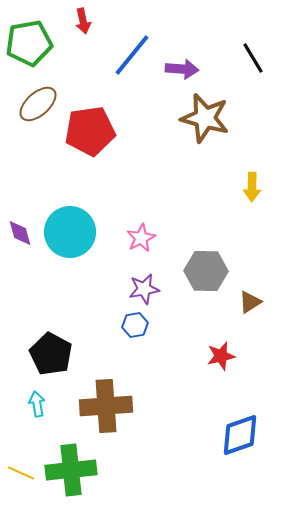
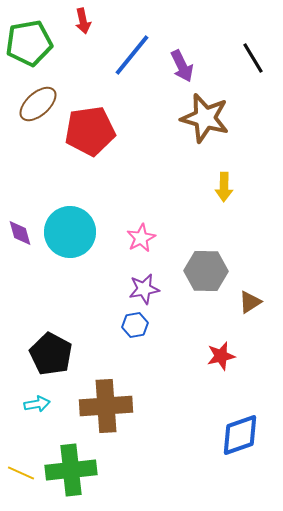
purple arrow: moved 3 px up; rotated 60 degrees clockwise
yellow arrow: moved 28 px left
cyan arrow: rotated 90 degrees clockwise
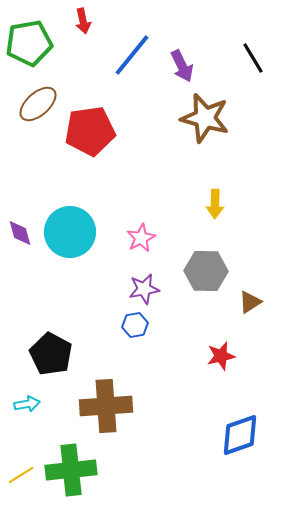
yellow arrow: moved 9 px left, 17 px down
cyan arrow: moved 10 px left
yellow line: moved 2 px down; rotated 56 degrees counterclockwise
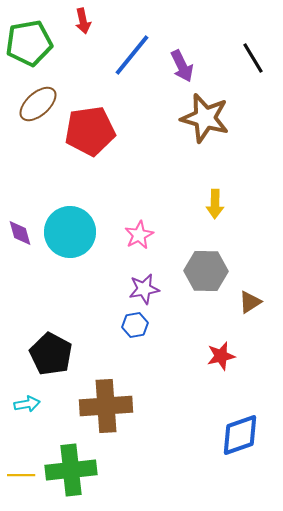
pink star: moved 2 px left, 3 px up
yellow line: rotated 32 degrees clockwise
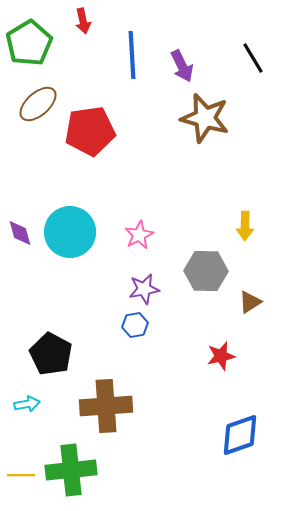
green pentagon: rotated 21 degrees counterclockwise
blue line: rotated 42 degrees counterclockwise
yellow arrow: moved 30 px right, 22 px down
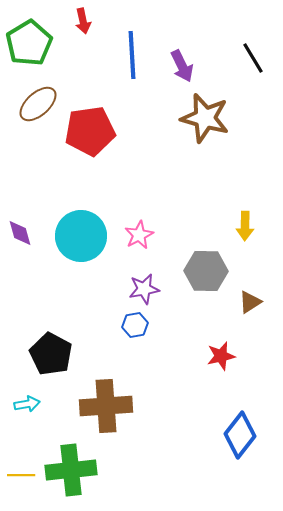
cyan circle: moved 11 px right, 4 px down
blue diamond: rotated 33 degrees counterclockwise
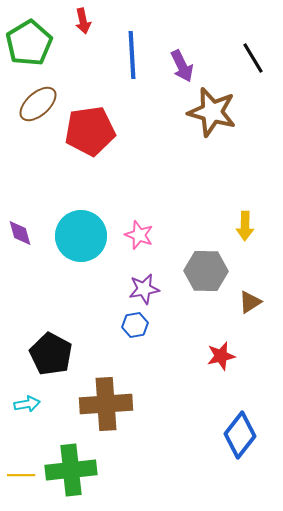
brown star: moved 7 px right, 6 px up
pink star: rotated 24 degrees counterclockwise
brown cross: moved 2 px up
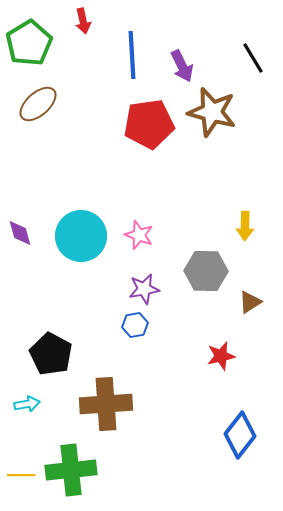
red pentagon: moved 59 px right, 7 px up
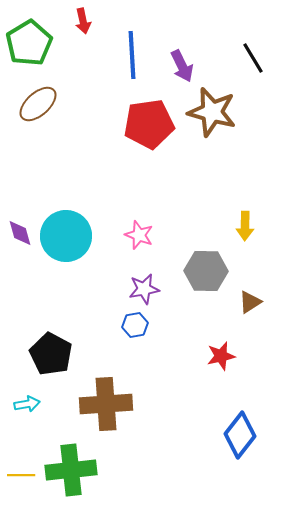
cyan circle: moved 15 px left
